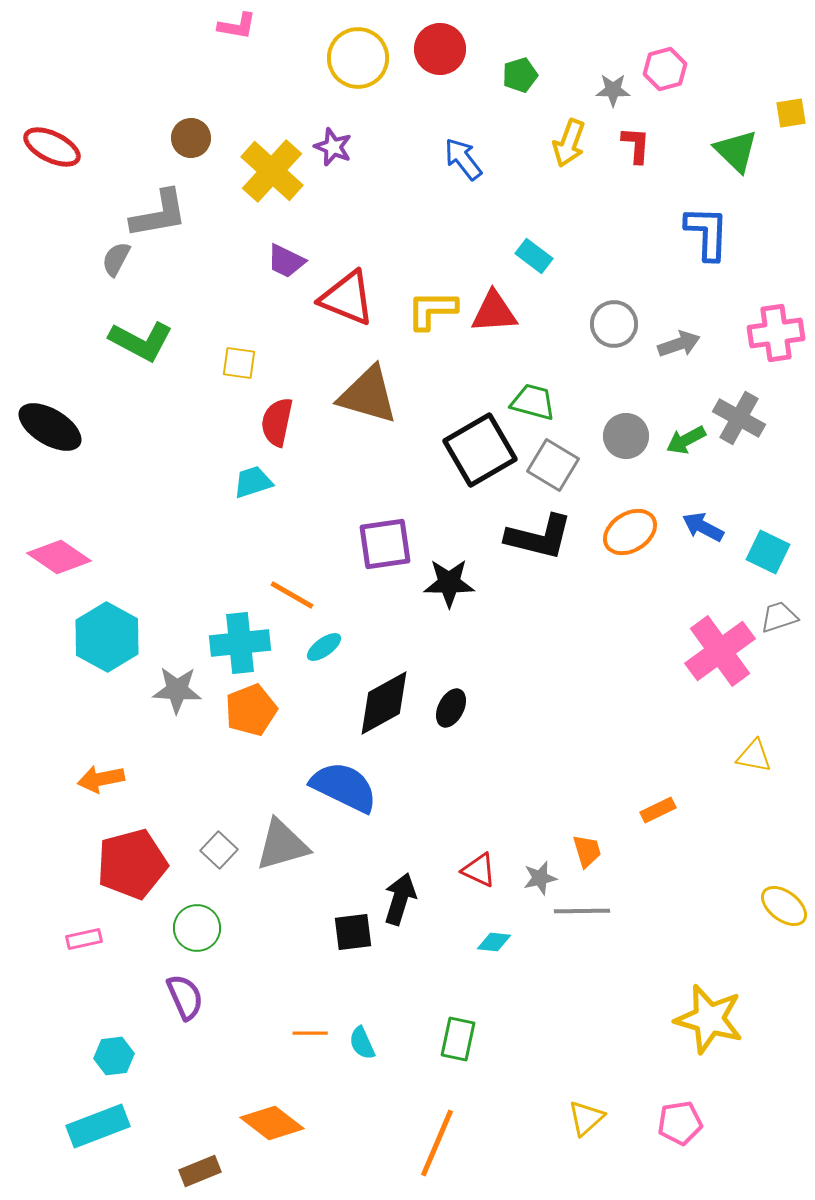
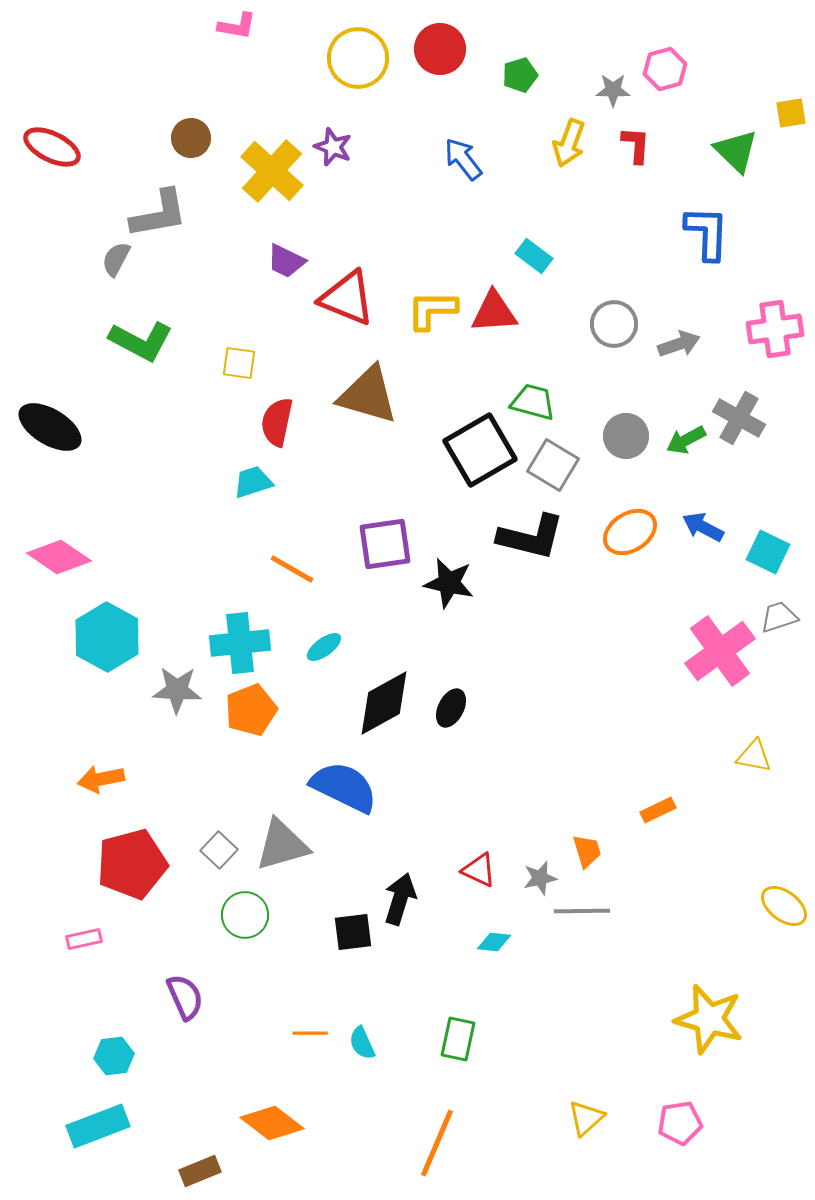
pink cross at (776, 333): moved 1 px left, 4 px up
black L-shape at (539, 537): moved 8 px left
black star at (449, 583): rotated 12 degrees clockwise
orange line at (292, 595): moved 26 px up
green circle at (197, 928): moved 48 px right, 13 px up
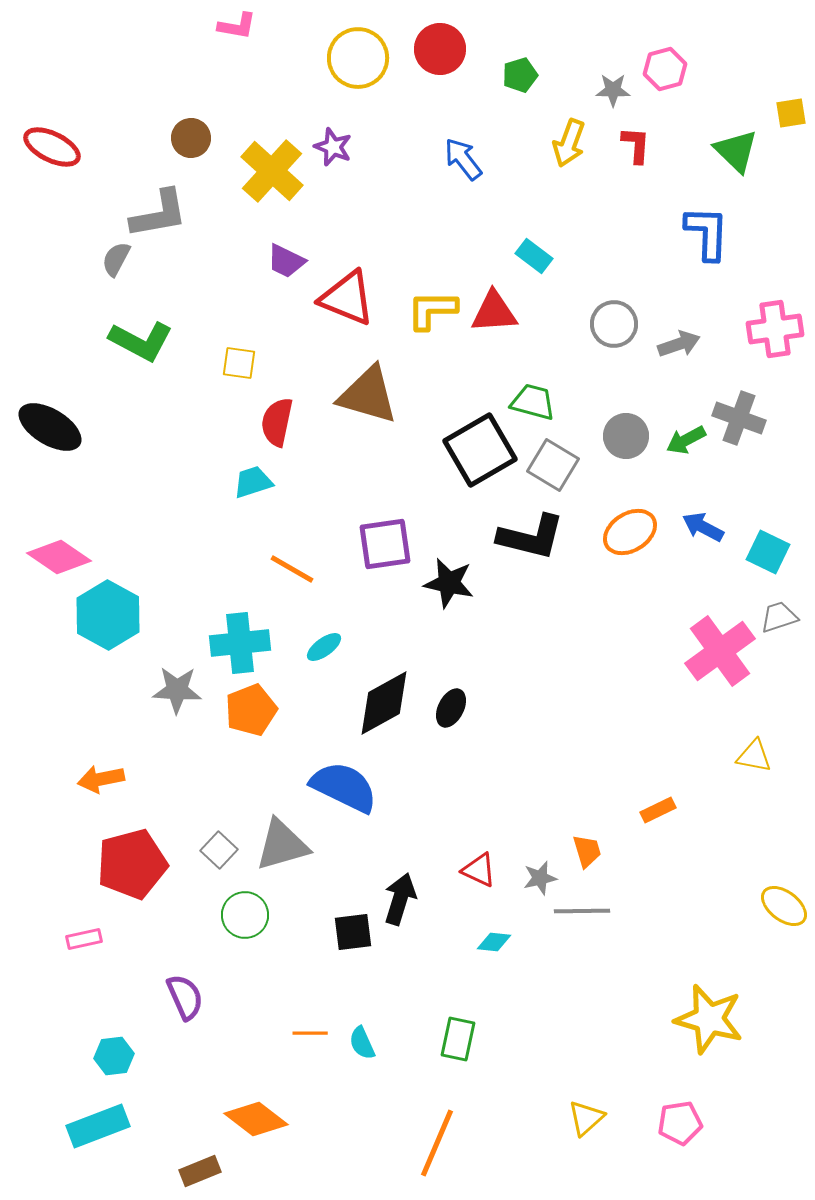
gray cross at (739, 418): rotated 9 degrees counterclockwise
cyan hexagon at (107, 637): moved 1 px right, 22 px up
orange diamond at (272, 1123): moved 16 px left, 4 px up
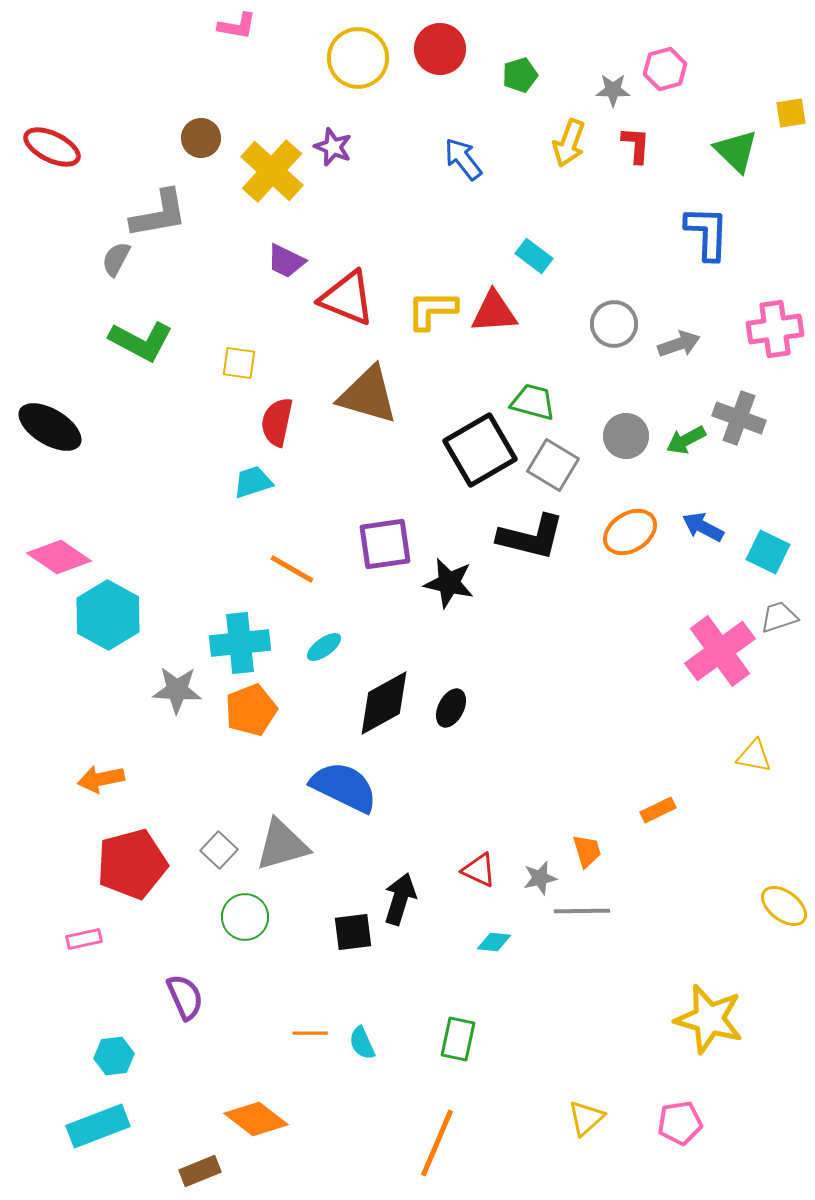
brown circle at (191, 138): moved 10 px right
green circle at (245, 915): moved 2 px down
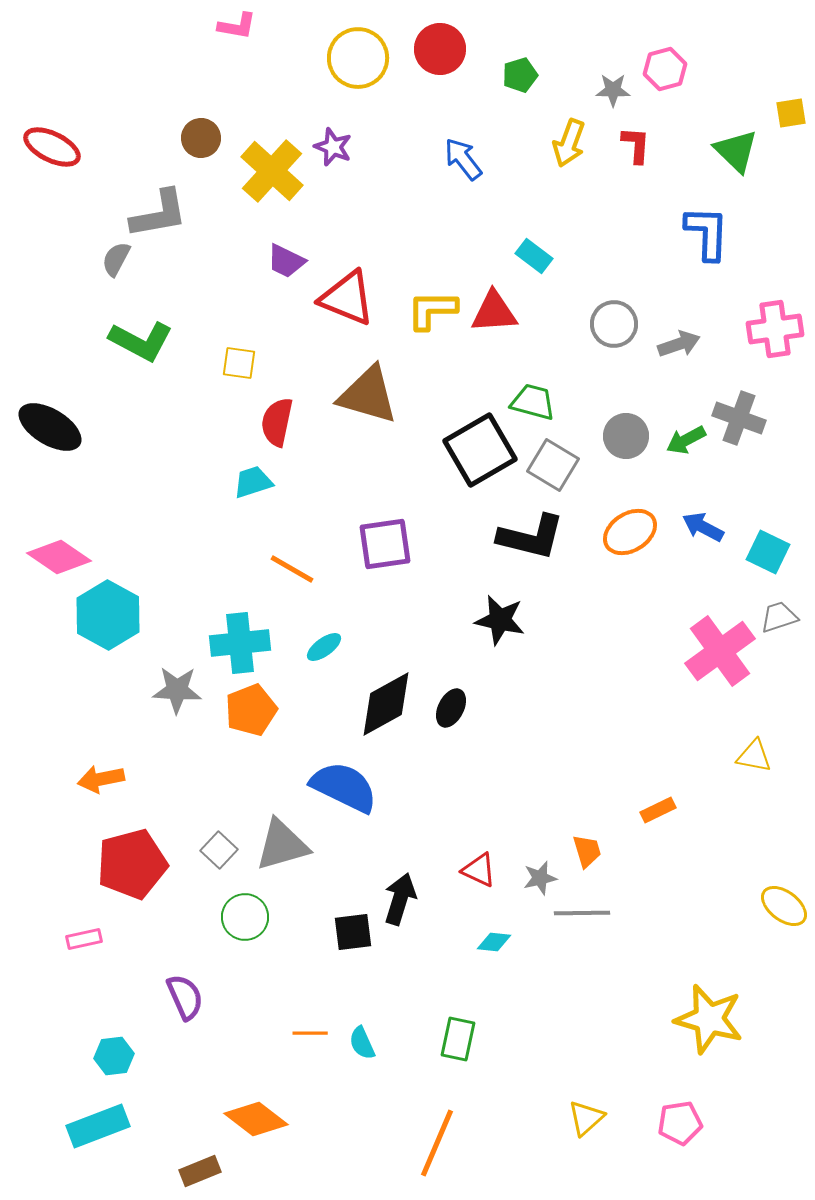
black star at (449, 583): moved 51 px right, 37 px down
black diamond at (384, 703): moved 2 px right, 1 px down
gray line at (582, 911): moved 2 px down
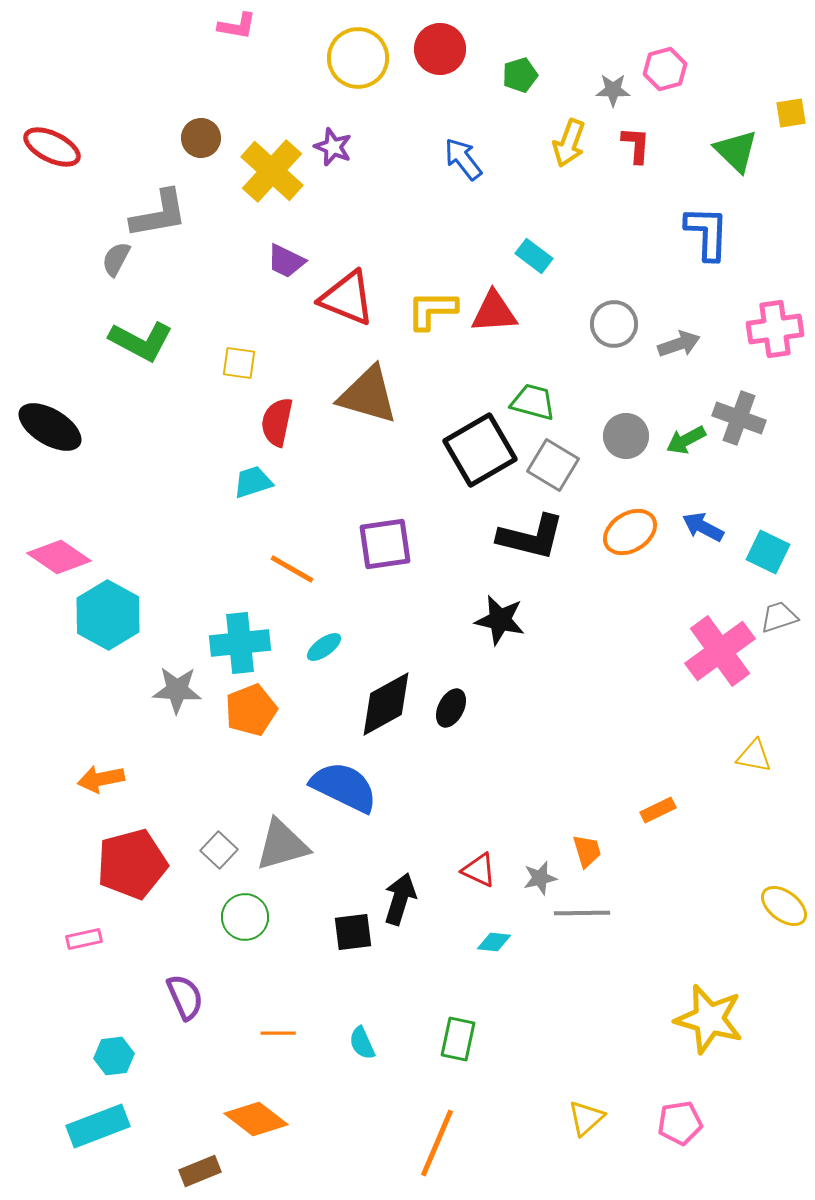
orange line at (310, 1033): moved 32 px left
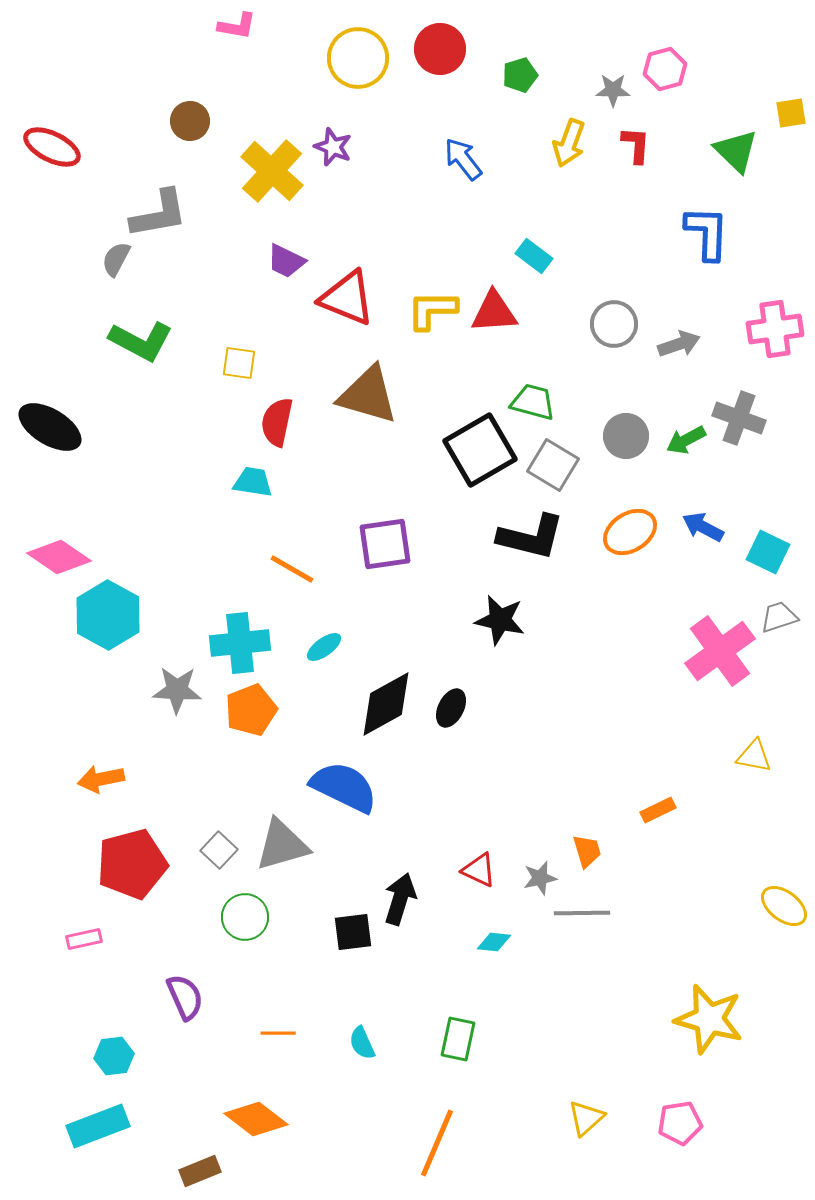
brown circle at (201, 138): moved 11 px left, 17 px up
cyan trapezoid at (253, 482): rotated 27 degrees clockwise
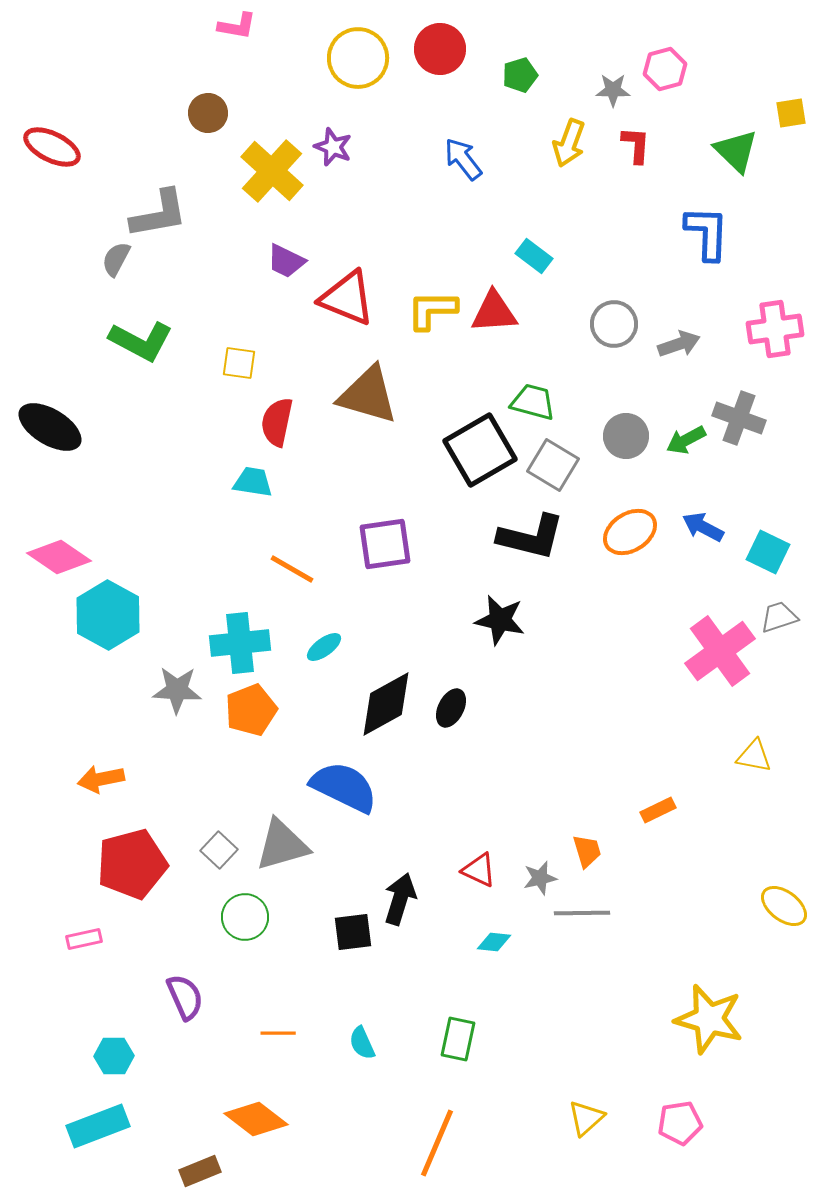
brown circle at (190, 121): moved 18 px right, 8 px up
cyan hexagon at (114, 1056): rotated 6 degrees clockwise
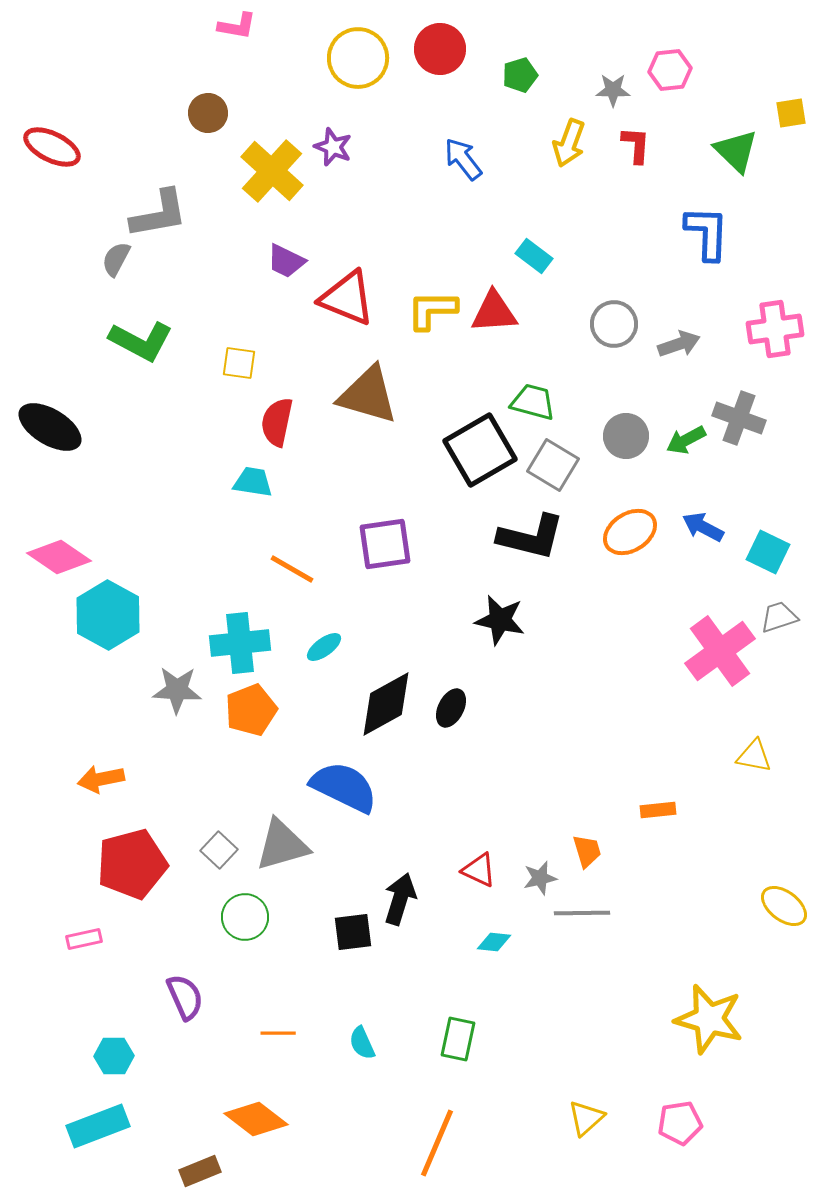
pink hexagon at (665, 69): moved 5 px right, 1 px down; rotated 9 degrees clockwise
orange rectangle at (658, 810): rotated 20 degrees clockwise
